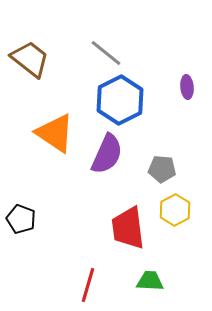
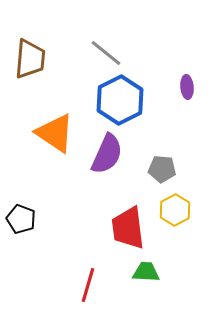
brown trapezoid: rotated 57 degrees clockwise
green trapezoid: moved 4 px left, 9 px up
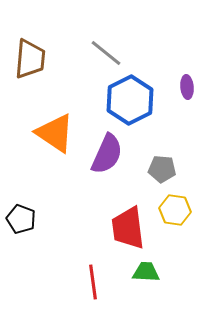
blue hexagon: moved 10 px right
yellow hexagon: rotated 24 degrees counterclockwise
red line: moved 5 px right, 3 px up; rotated 24 degrees counterclockwise
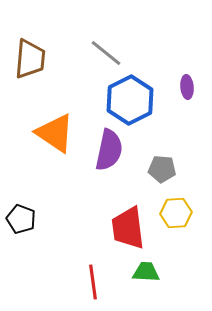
purple semicircle: moved 2 px right, 4 px up; rotated 12 degrees counterclockwise
yellow hexagon: moved 1 px right, 3 px down; rotated 12 degrees counterclockwise
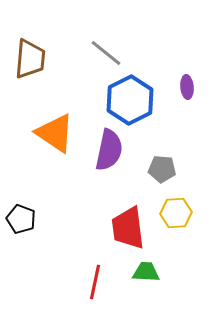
red line: moved 2 px right; rotated 20 degrees clockwise
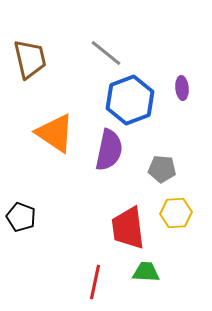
brown trapezoid: rotated 18 degrees counterclockwise
purple ellipse: moved 5 px left, 1 px down
blue hexagon: rotated 6 degrees clockwise
black pentagon: moved 2 px up
